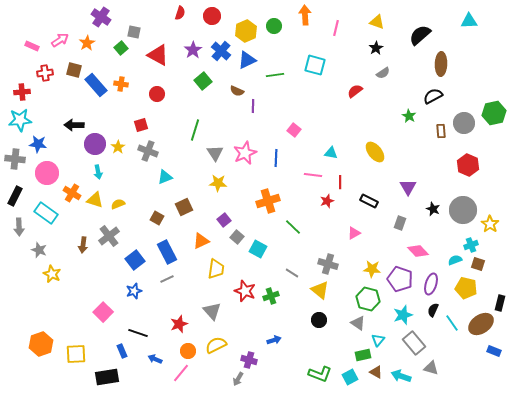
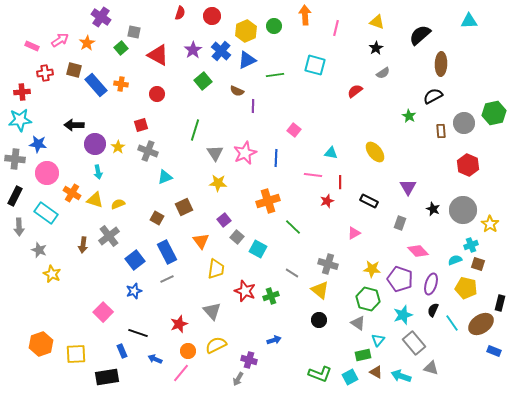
orange triangle at (201, 241): rotated 42 degrees counterclockwise
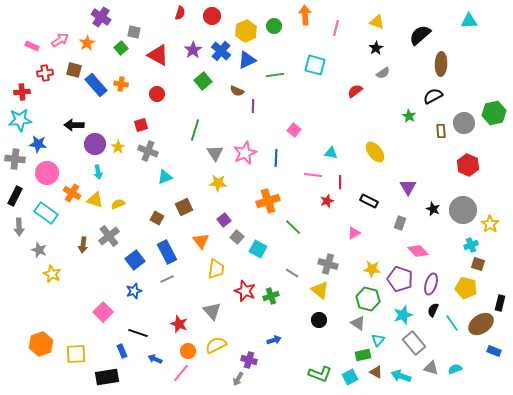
cyan semicircle at (455, 260): moved 109 px down
red star at (179, 324): rotated 30 degrees counterclockwise
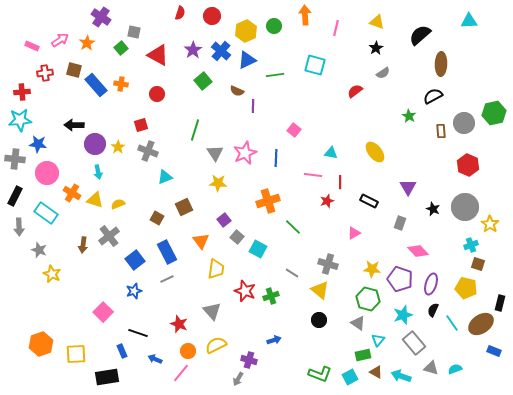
gray circle at (463, 210): moved 2 px right, 3 px up
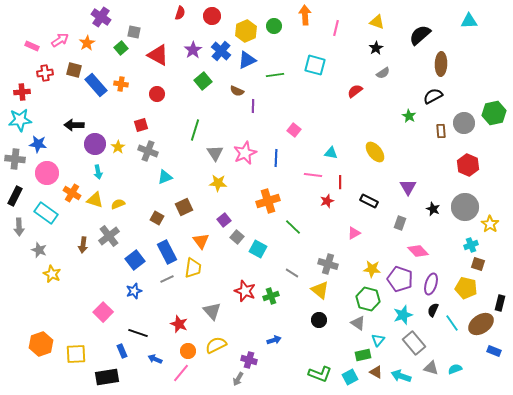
yellow trapezoid at (216, 269): moved 23 px left, 1 px up
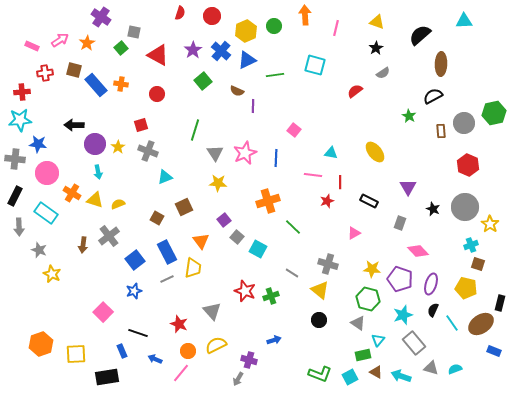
cyan triangle at (469, 21): moved 5 px left
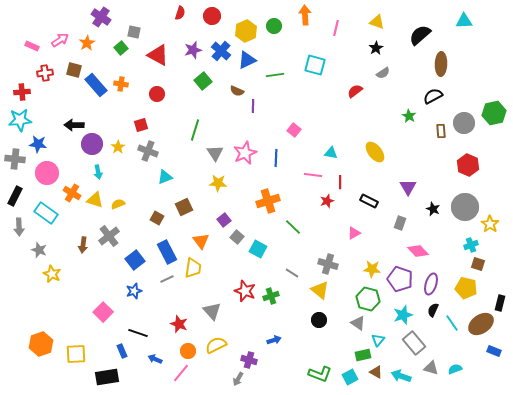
purple star at (193, 50): rotated 18 degrees clockwise
purple circle at (95, 144): moved 3 px left
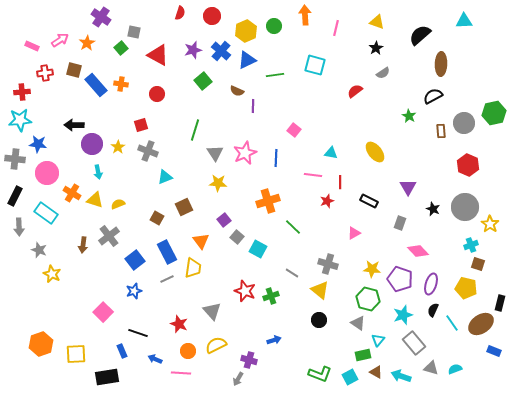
pink line at (181, 373): rotated 54 degrees clockwise
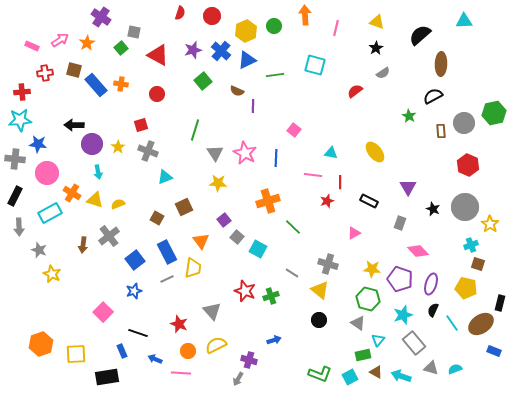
pink star at (245, 153): rotated 20 degrees counterclockwise
cyan rectangle at (46, 213): moved 4 px right; rotated 65 degrees counterclockwise
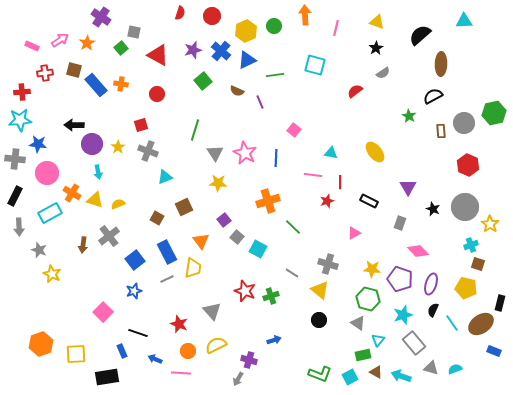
purple line at (253, 106): moved 7 px right, 4 px up; rotated 24 degrees counterclockwise
